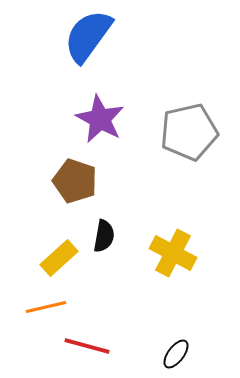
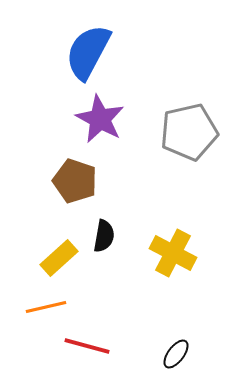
blue semicircle: moved 16 px down; rotated 8 degrees counterclockwise
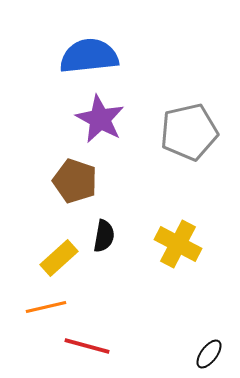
blue semicircle: moved 1 px right, 4 px down; rotated 56 degrees clockwise
yellow cross: moved 5 px right, 9 px up
black ellipse: moved 33 px right
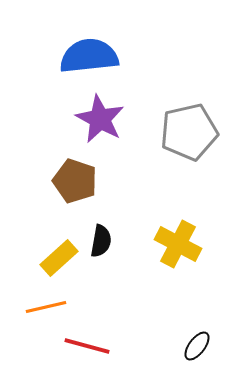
black semicircle: moved 3 px left, 5 px down
black ellipse: moved 12 px left, 8 px up
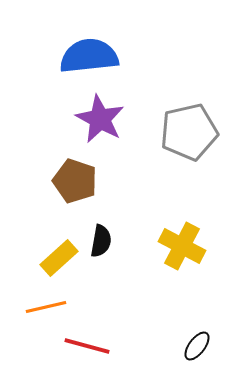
yellow cross: moved 4 px right, 2 px down
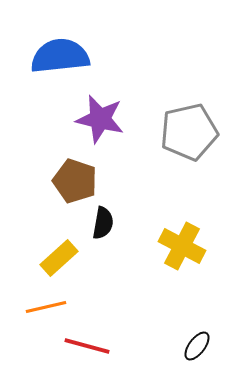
blue semicircle: moved 29 px left
purple star: rotated 15 degrees counterclockwise
black semicircle: moved 2 px right, 18 px up
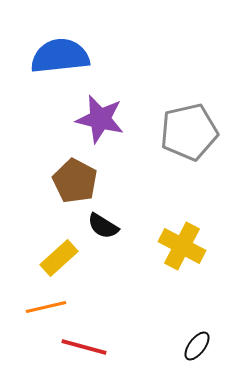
brown pentagon: rotated 9 degrees clockwise
black semicircle: moved 3 px down; rotated 112 degrees clockwise
red line: moved 3 px left, 1 px down
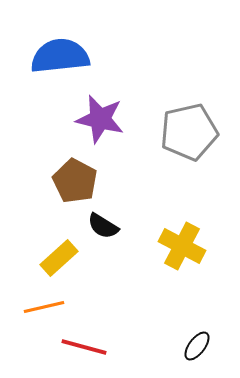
orange line: moved 2 px left
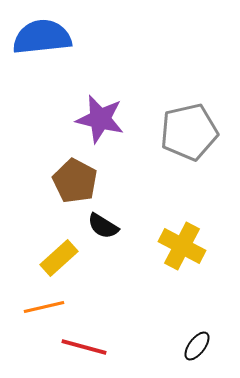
blue semicircle: moved 18 px left, 19 px up
